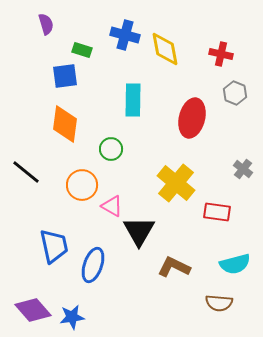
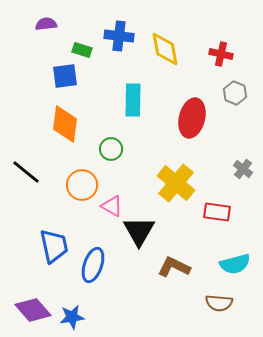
purple semicircle: rotated 80 degrees counterclockwise
blue cross: moved 6 px left, 1 px down; rotated 8 degrees counterclockwise
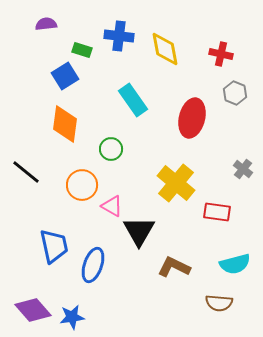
blue square: rotated 24 degrees counterclockwise
cyan rectangle: rotated 36 degrees counterclockwise
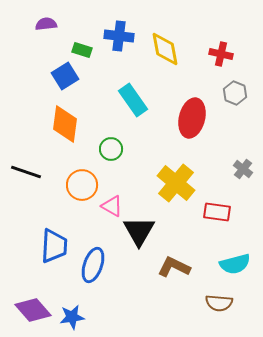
black line: rotated 20 degrees counterclockwise
blue trapezoid: rotated 15 degrees clockwise
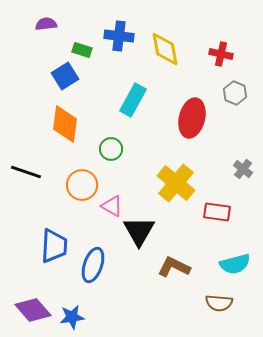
cyan rectangle: rotated 64 degrees clockwise
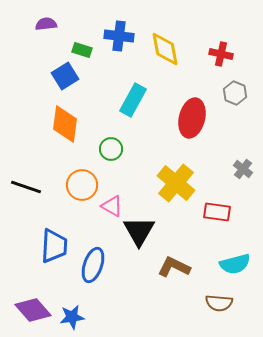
black line: moved 15 px down
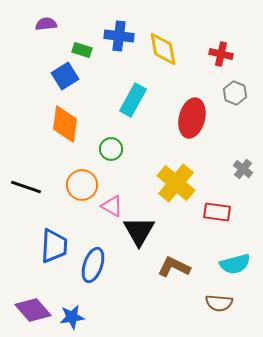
yellow diamond: moved 2 px left
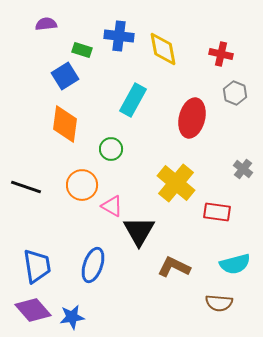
blue trapezoid: moved 17 px left, 20 px down; rotated 12 degrees counterclockwise
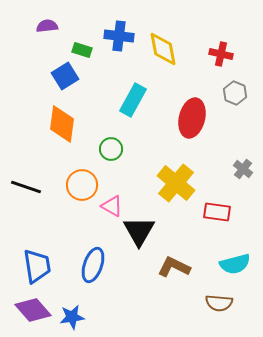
purple semicircle: moved 1 px right, 2 px down
orange diamond: moved 3 px left
